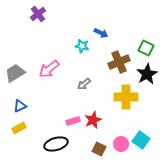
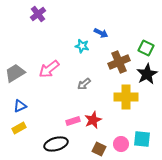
cyan square: moved 1 px right, 1 px up; rotated 30 degrees counterclockwise
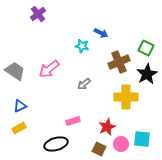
gray trapezoid: moved 2 px up; rotated 65 degrees clockwise
red star: moved 14 px right, 7 px down
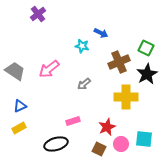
cyan square: moved 2 px right
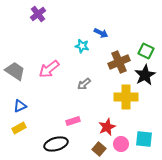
green square: moved 3 px down
black star: moved 2 px left, 1 px down
brown square: rotated 16 degrees clockwise
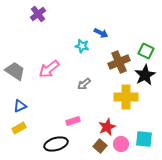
brown square: moved 1 px right, 3 px up
